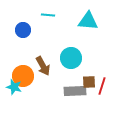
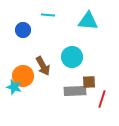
cyan circle: moved 1 px right, 1 px up
red line: moved 13 px down
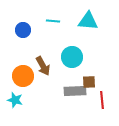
cyan line: moved 5 px right, 6 px down
cyan star: moved 1 px right, 13 px down
red line: moved 1 px down; rotated 24 degrees counterclockwise
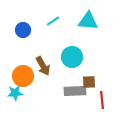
cyan line: rotated 40 degrees counterclockwise
cyan star: moved 7 px up; rotated 21 degrees counterclockwise
